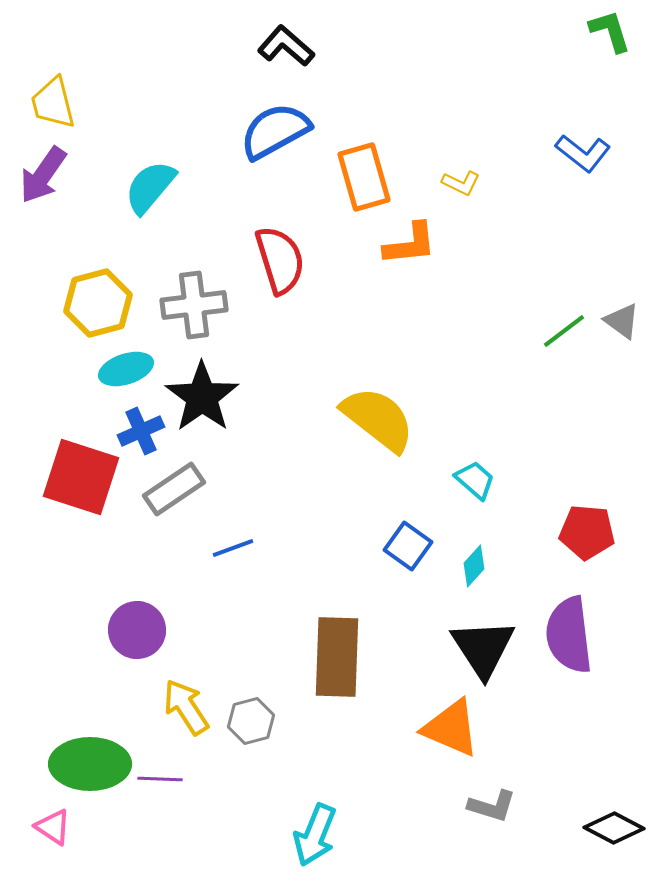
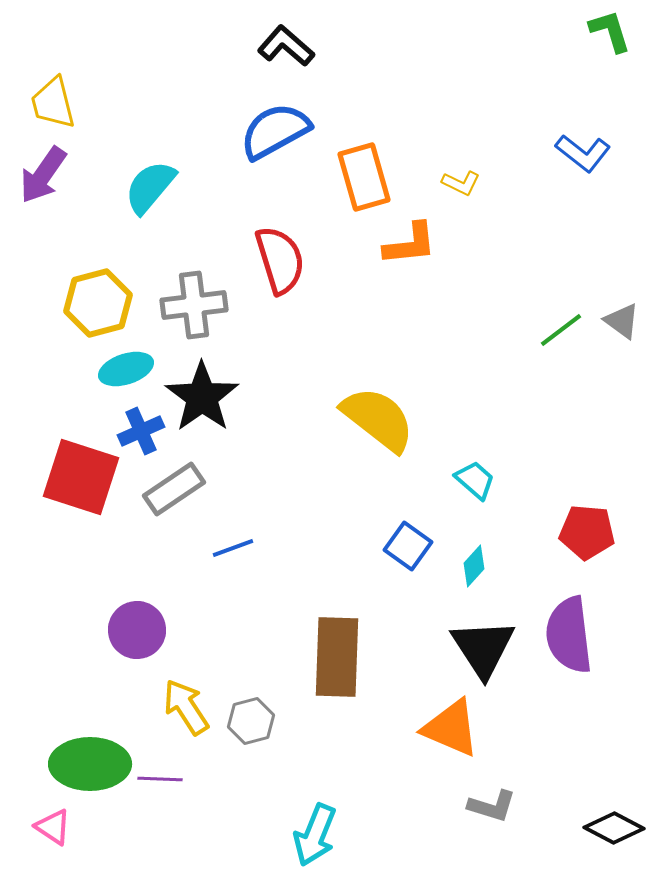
green line: moved 3 px left, 1 px up
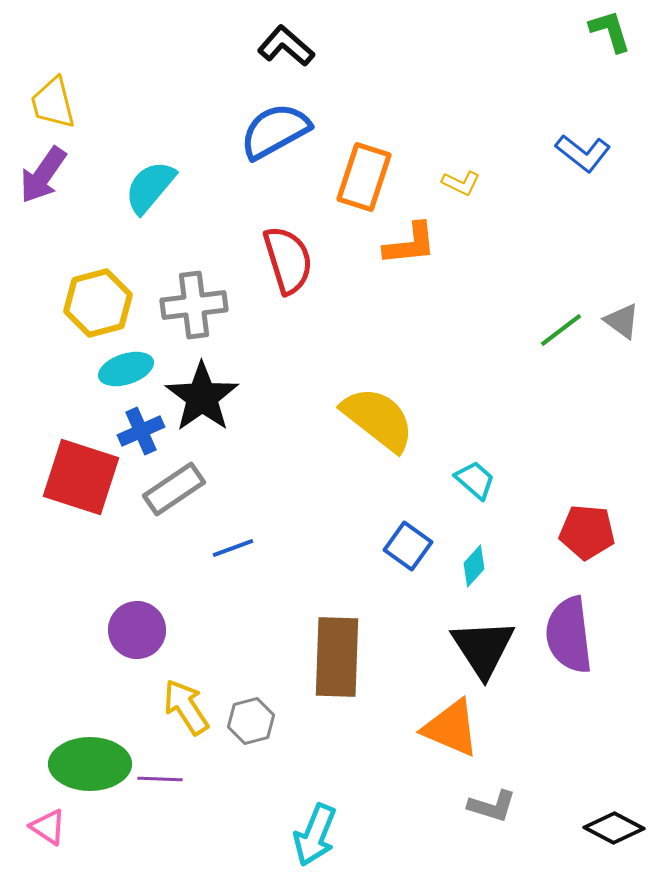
orange rectangle: rotated 34 degrees clockwise
red semicircle: moved 8 px right
pink triangle: moved 5 px left
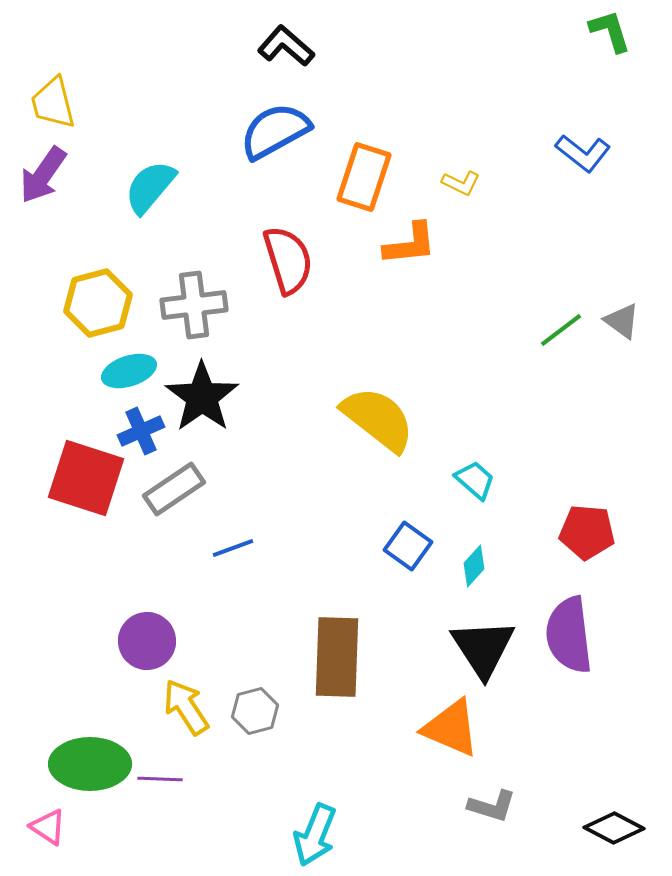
cyan ellipse: moved 3 px right, 2 px down
red square: moved 5 px right, 1 px down
purple circle: moved 10 px right, 11 px down
gray hexagon: moved 4 px right, 10 px up
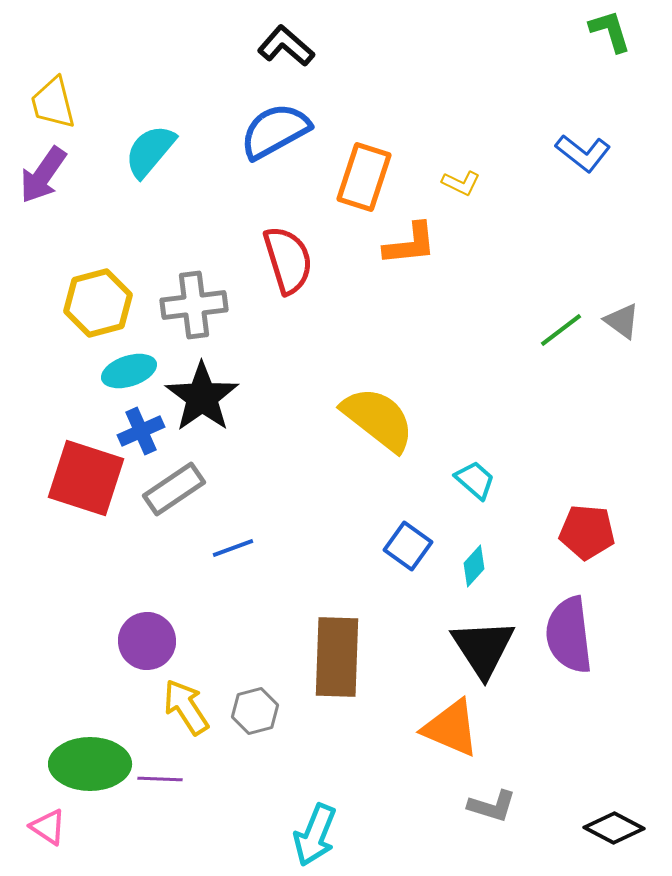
cyan semicircle: moved 36 px up
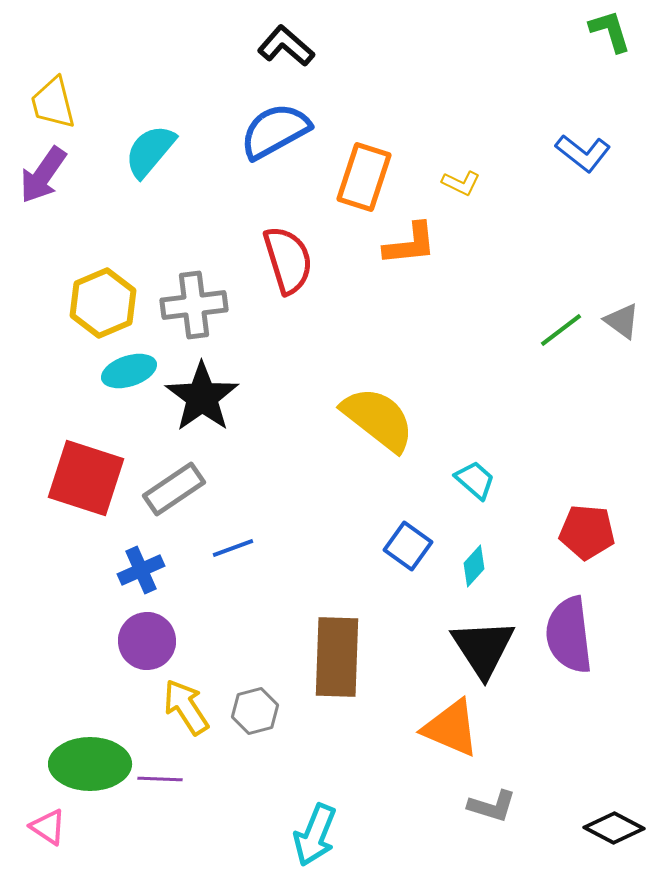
yellow hexagon: moved 5 px right; rotated 8 degrees counterclockwise
blue cross: moved 139 px down
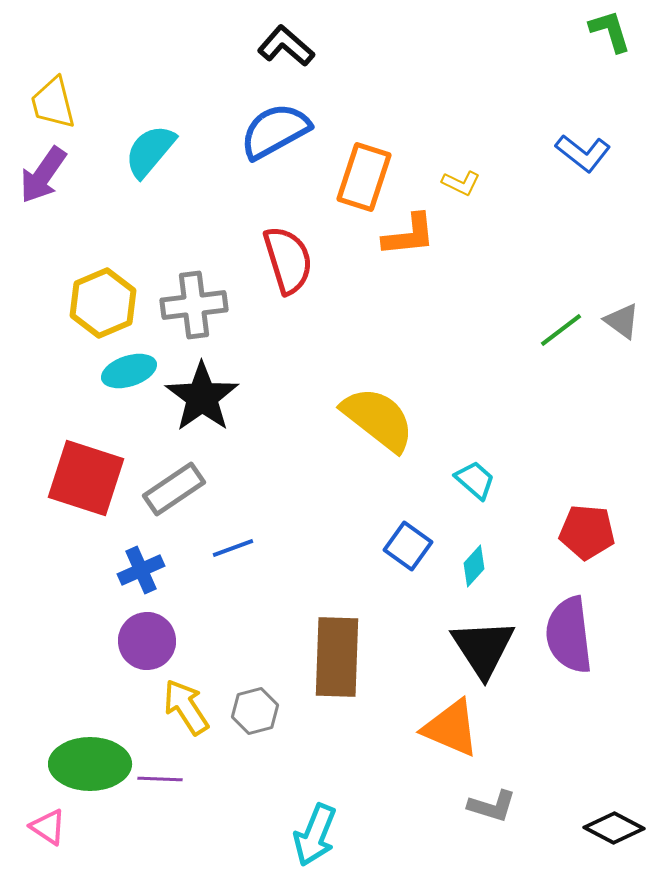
orange L-shape: moved 1 px left, 9 px up
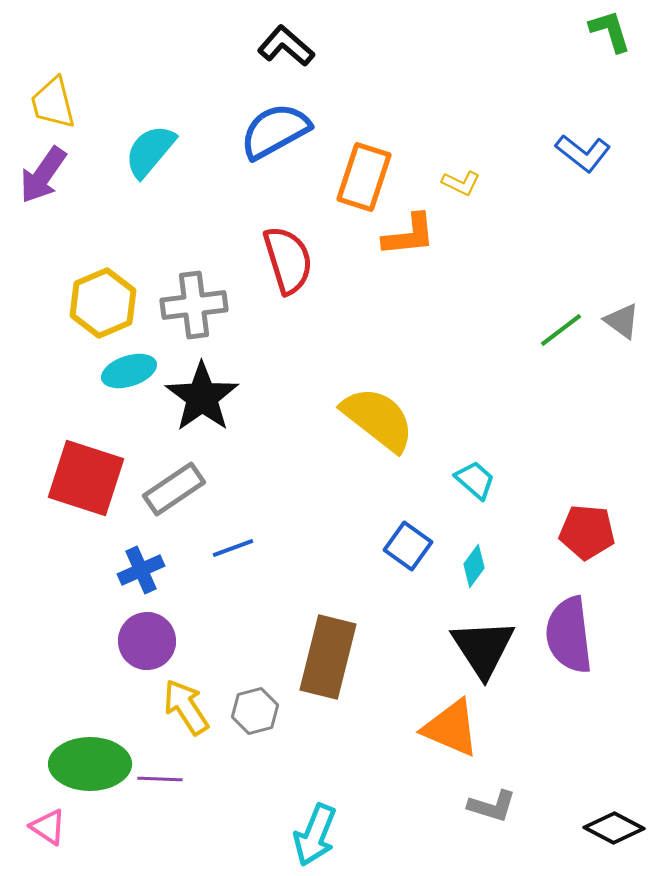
cyan diamond: rotated 6 degrees counterclockwise
brown rectangle: moved 9 px left; rotated 12 degrees clockwise
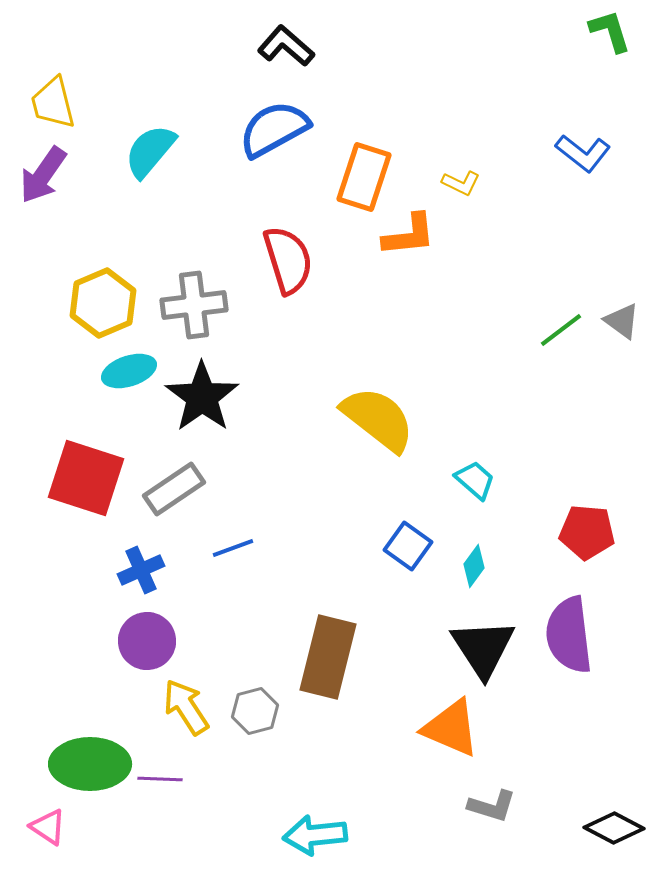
blue semicircle: moved 1 px left, 2 px up
cyan arrow: rotated 62 degrees clockwise
